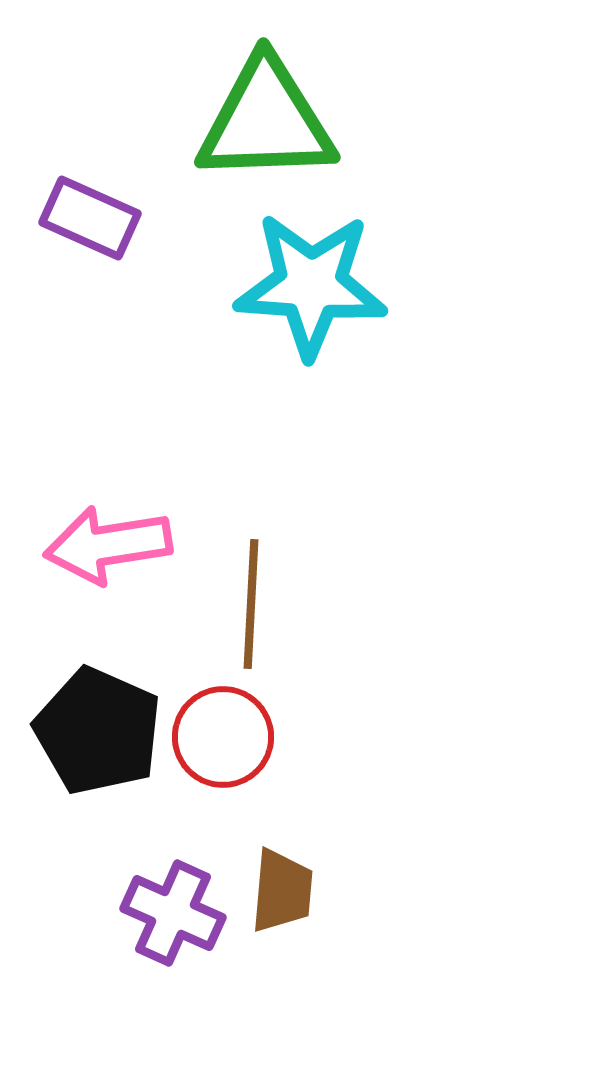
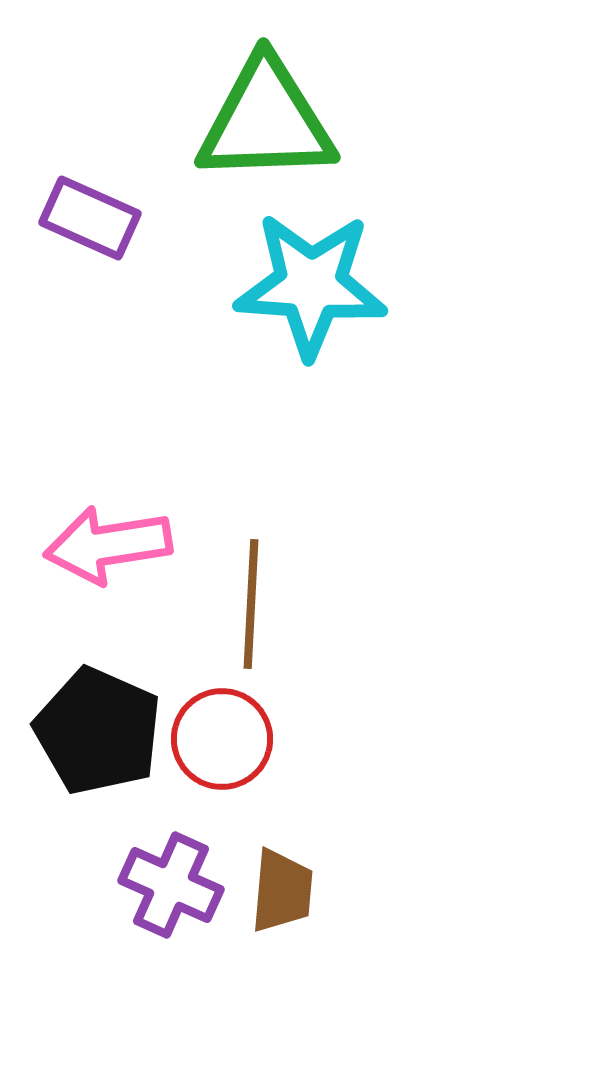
red circle: moved 1 px left, 2 px down
purple cross: moved 2 px left, 28 px up
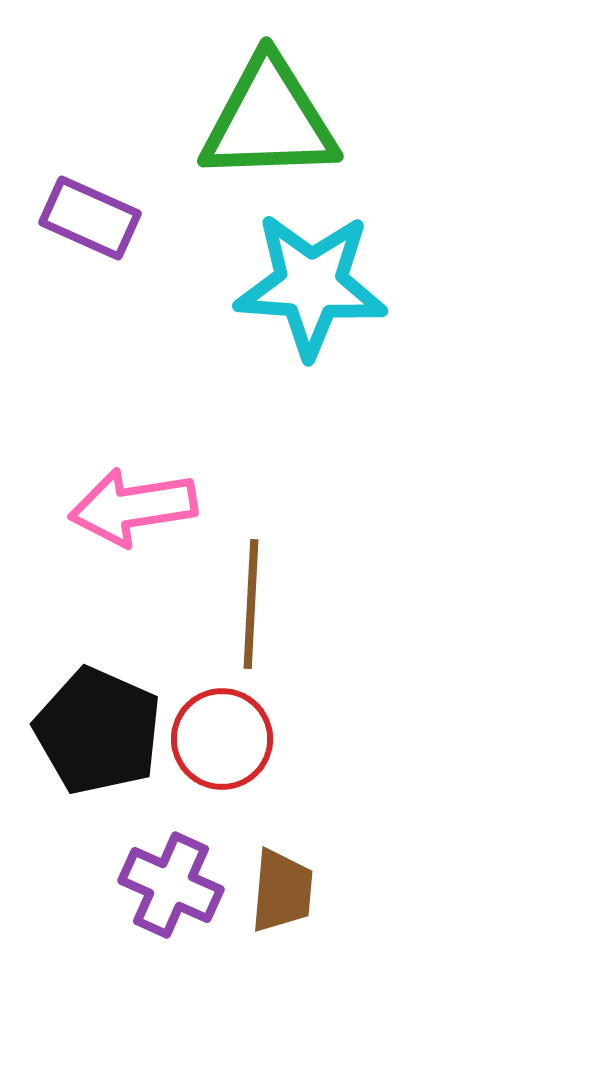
green triangle: moved 3 px right, 1 px up
pink arrow: moved 25 px right, 38 px up
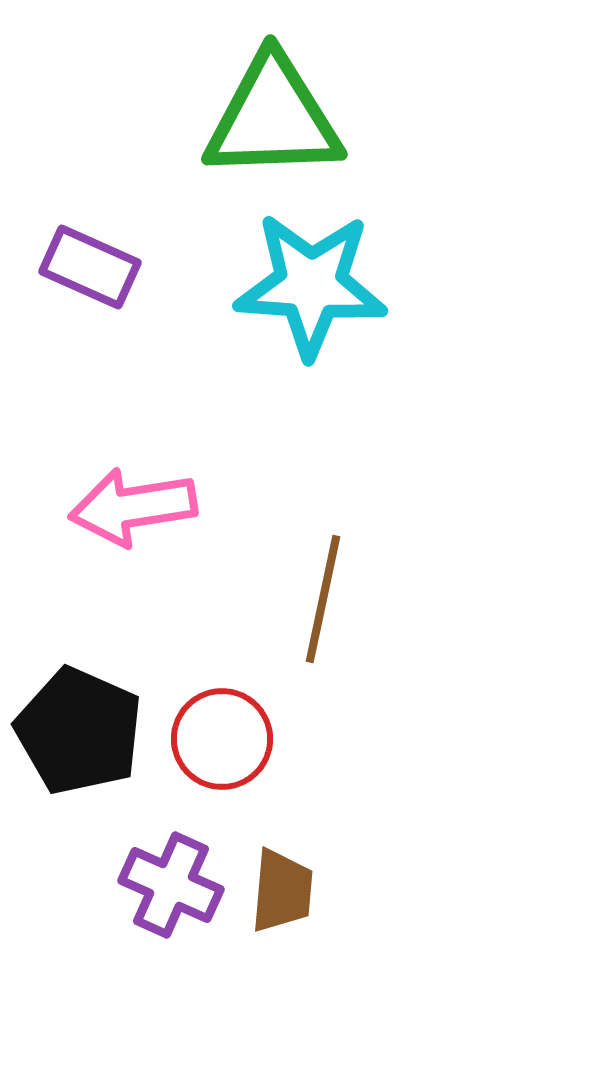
green triangle: moved 4 px right, 2 px up
purple rectangle: moved 49 px down
brown line: moved 72 px right, 5 px up; rotated 9 degrees clockwise
black pentagon: moved 19 px left
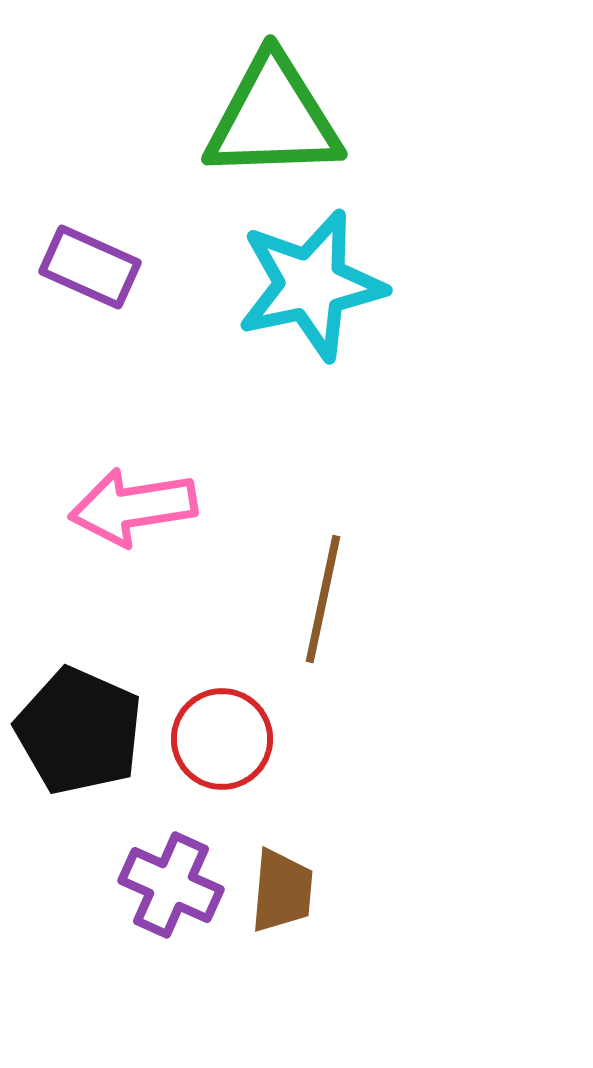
cyan star: rotated 16 degrees counterclockwise
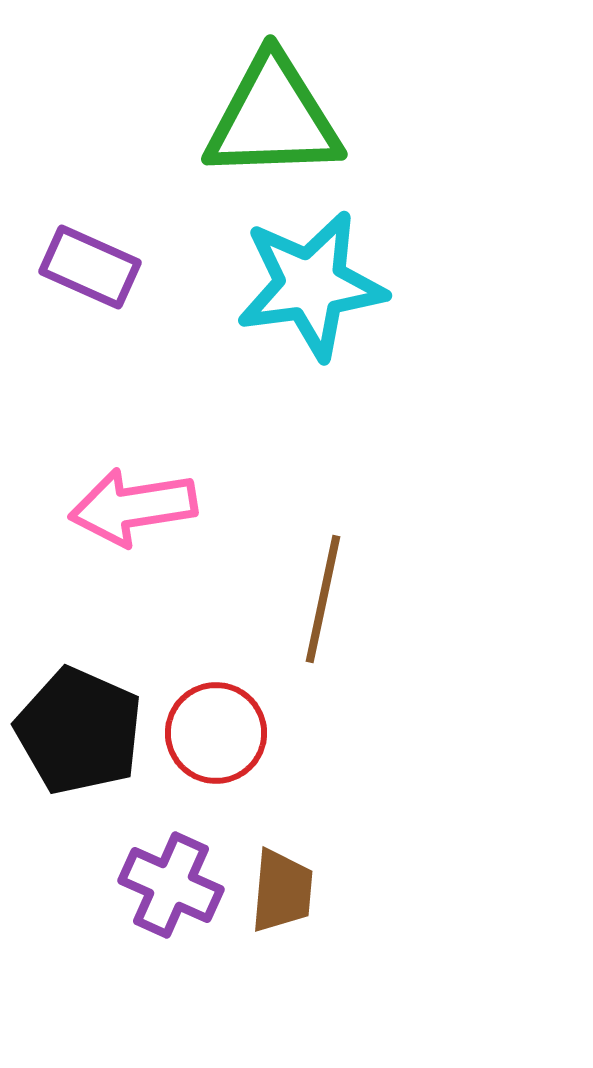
cyan star: rotated 4 degrees clockwise
red circle: moved 6 px left, 6 px up
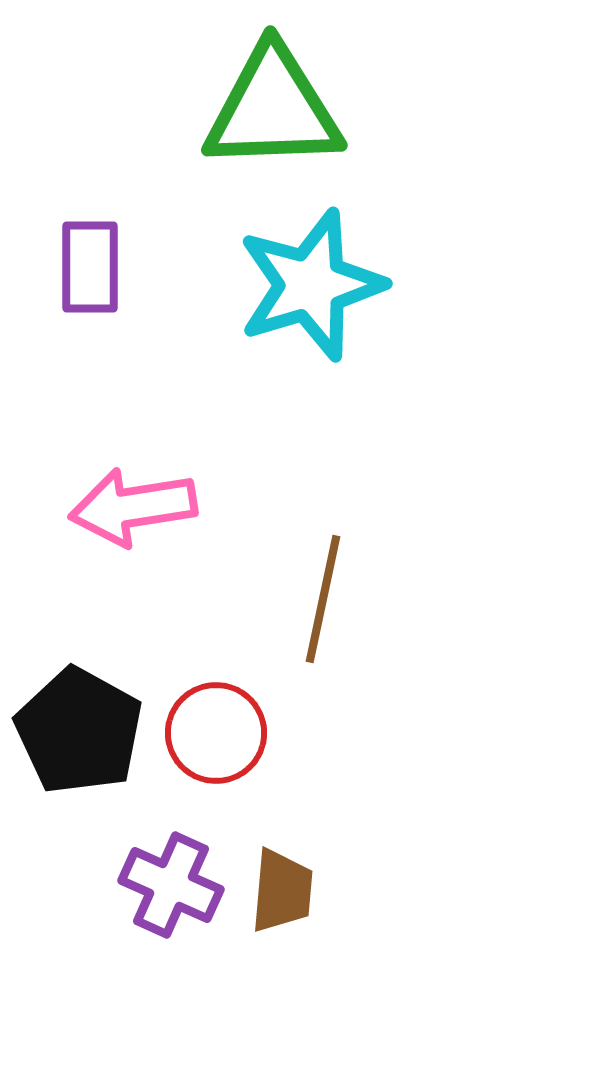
green triangle: moved 9 px up
purple rectangle: rotated 66 degrees clockwise
cyan star: rotated 9 degrees counterclockwise
black pentagon: rotated 5 degrees clockwise
